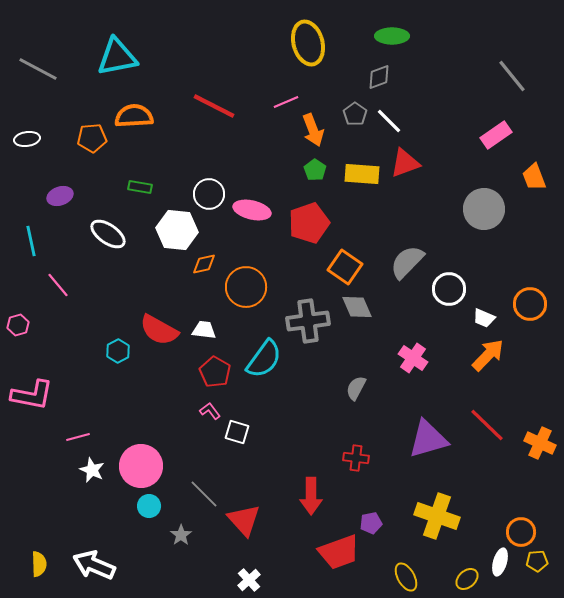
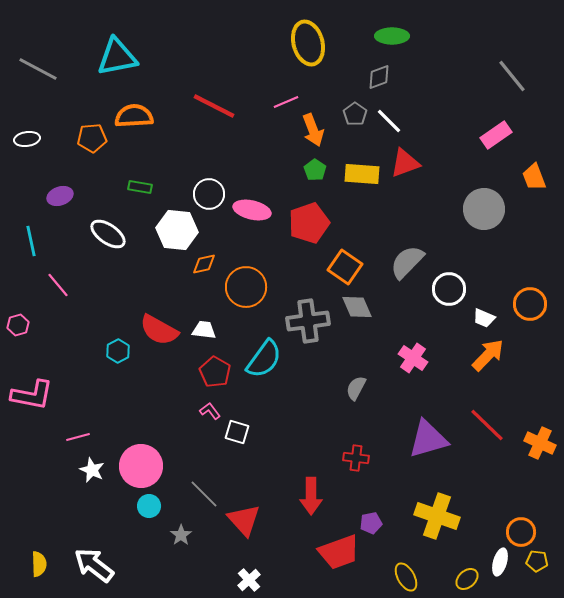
yellow pentagon at (537, 561): rotated 10 degrees clockwise
white arrow at (94, 565): rotated 15 degrees clockwise
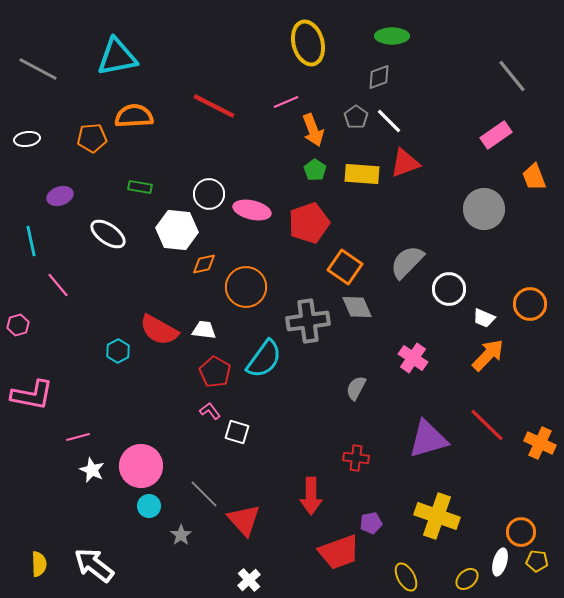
gray pentagon at (355, 114): moved 1 px right, 3 px down
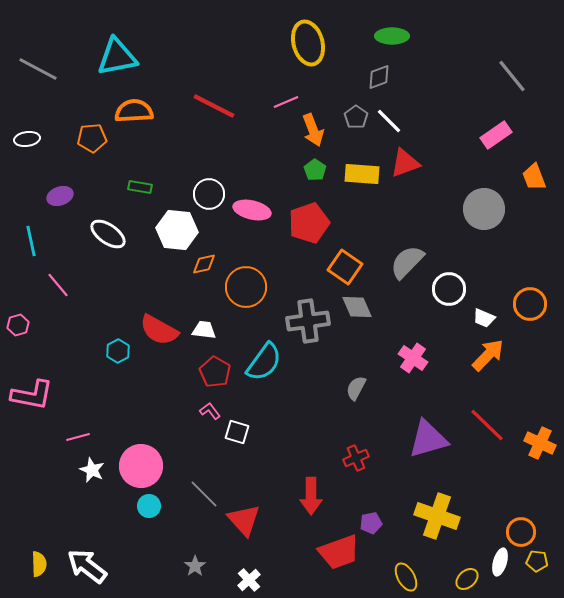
orange semicircle at (134, 116): moved 5 px up
cyan semicircle at (264, 359): moved 3 px down
red cross at (356, 458): rotated 30 degrees counterclockwise
gray star at (181, 535): moved 14 px right, 31 px down
white arrow at (94, 565): moved 7 px left, 1 px down
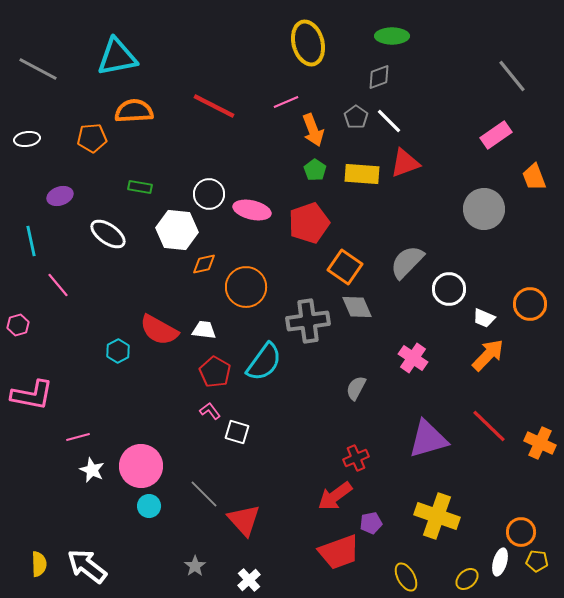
red line at (487, 425): moved 2 px right, 1 px down
red arrow at (311, 496): moved 24 px right; rotated 54 degrees clockwise
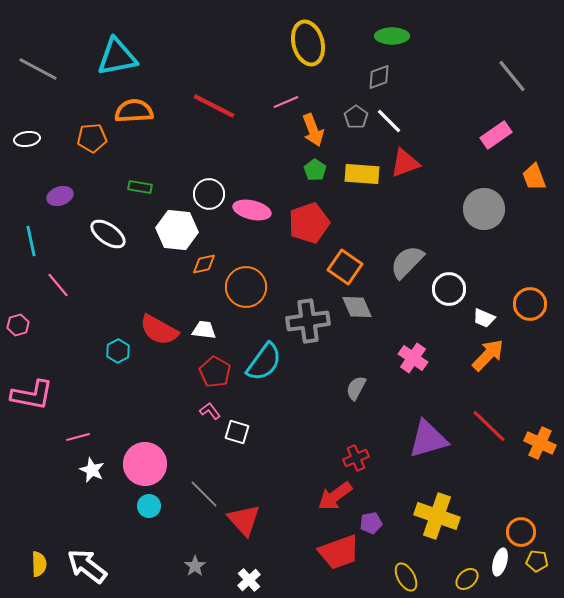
pink circle at (141, 466): moved 4 px right, 2 px up
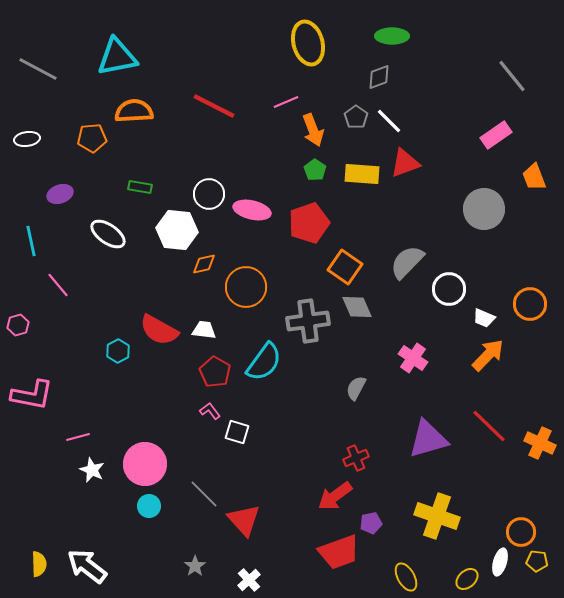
purple ellipse at (60, 196): moved 2 px up
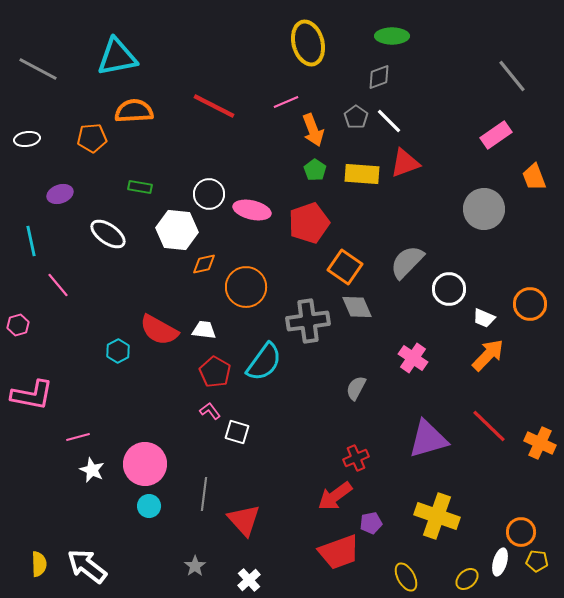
gray line at (204, 494): rotated 52 degrees clockwise
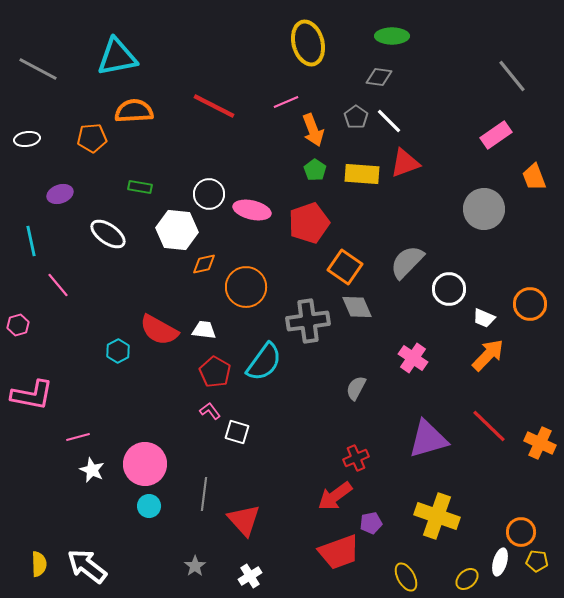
gray diamond at (379, 77): rotated 28 degrees clockwise
white cross at (249, 580): moved 1 px right, 4 px up; rotated 10 degrees clockwise
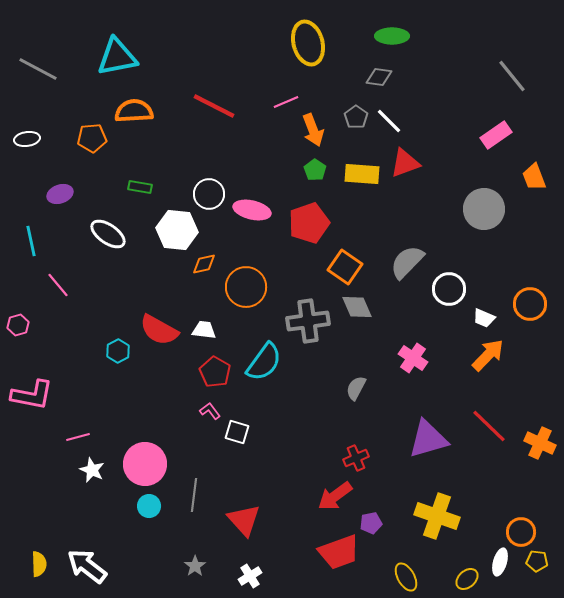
gray line at (204, 494): moved 10 px left, 1 px down
